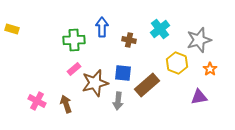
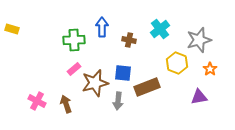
brown rectangle: moved 2 px down; rotated 20 degrees clockwise
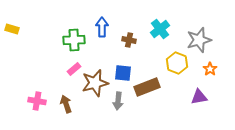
pink cross: rotated 18 degrees counterclockwise
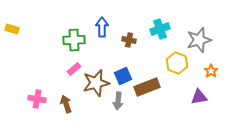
cyan cross: rotated 18 degrees clockwise
orange star: moved 1 px right, 2 px down
blue square: moved 3 px down; rotated 30 degrees counterclockwise
brown star: moved 1 px right
pink cross: moved 2 px up
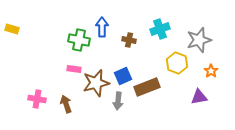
green cross: moved 5 px right; rotated 15 degrees clockwise
pink rectangle: rotated 48 degrees clockwise
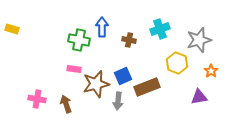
brown star: moved 1 px down
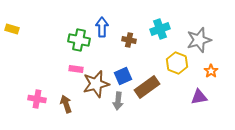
pink rectangle: moved 2 px right
brown rectangle: rotated 15 degrees counterclockwise
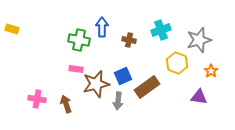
cyan cross: moved 1 px right, 1 px down
purple triangle: rotated 18 degrees clockwise
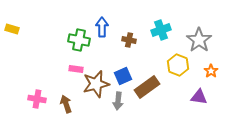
gray star: rotated 20 degrees counterclockwise
yellow hexagon: moved 1 px right, 2 px down
